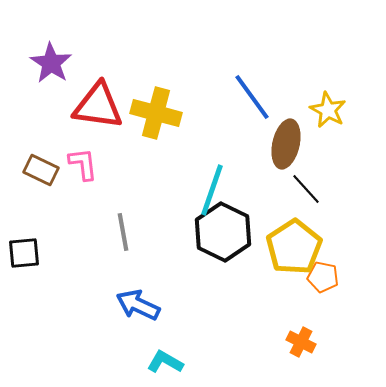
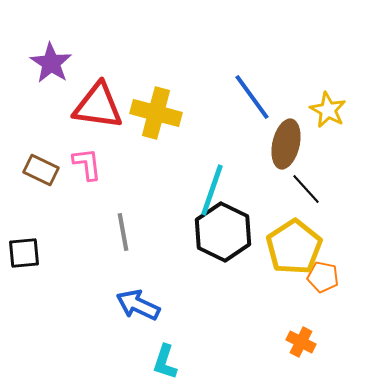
pink L-shape: moved 4 px right
cyan L-shape: rotated 102 degrees counterclockwise
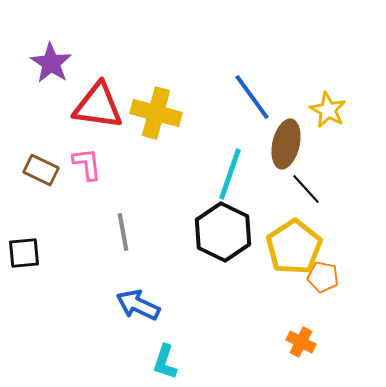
cyan line: moved 18 px right, 16 px up
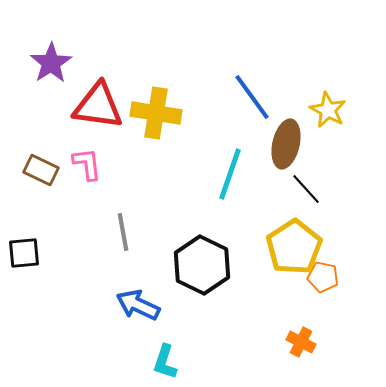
purple star: rotated 6 degrees clockwise
yellow cross: rotated 6 degrees counterclockwise
black hexagon: moved 21 px left, 33 px down
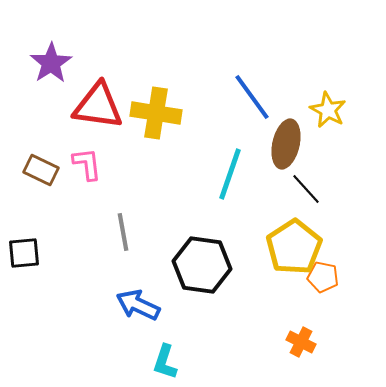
black hexagon: rotated 18 degrees counterclockwise
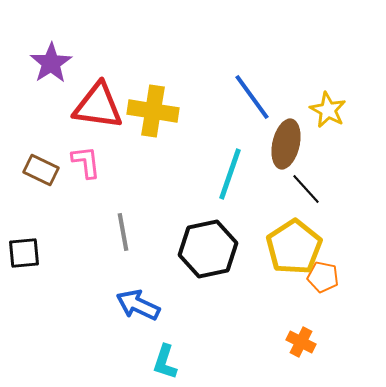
yellow cross: moved 3 px left, 2 px up
pink L-shape: moved 1 px left, 2 px up
black hexagon: moved 6 px right, 16 px up; rotated 20 degrees counterclockwise
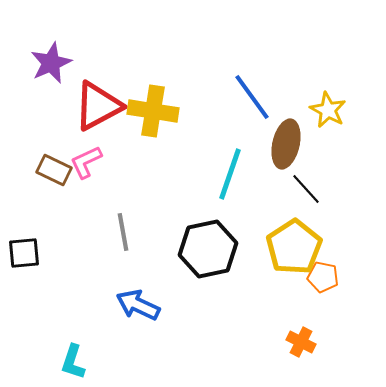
purple star: rotated 9 degrees clockwise
red triangle: rotated 36 degrees counterclockwise
pink L-shape: rotated 108 degrees counterclockwise
brown rectangle: moved 13 px right
cyan L-shape: moved 92 px left
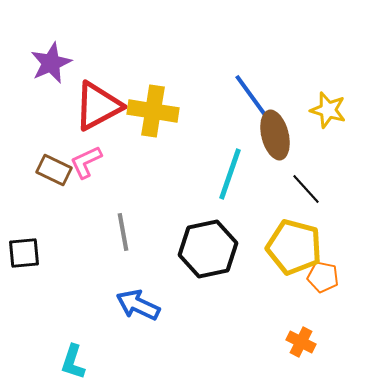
yellow star: rotated 12 degrees counterclockwise
brown ellipse: moved 11 px left, 9 px up; rotated 27 degrees counterclockwise
yellow pentagon: rotated 24 degrees counterclockwise
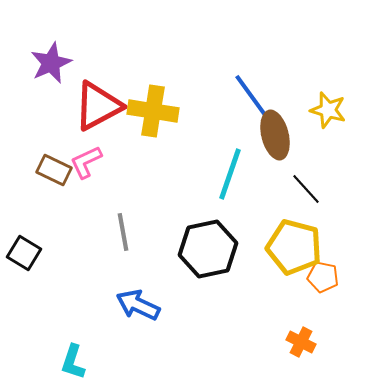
black square: rotated 36 degrees clockwise
